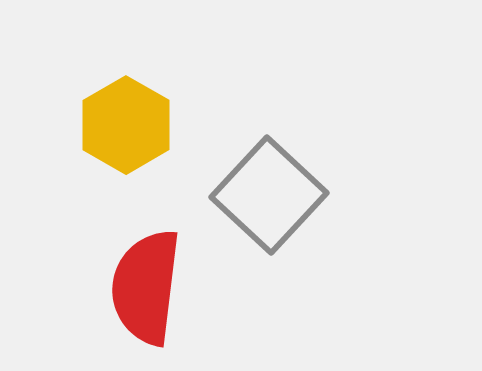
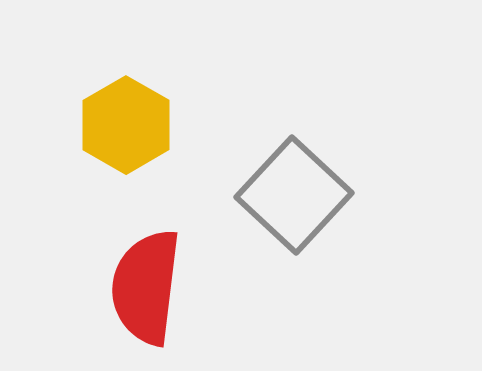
gray square: moved 25 px right
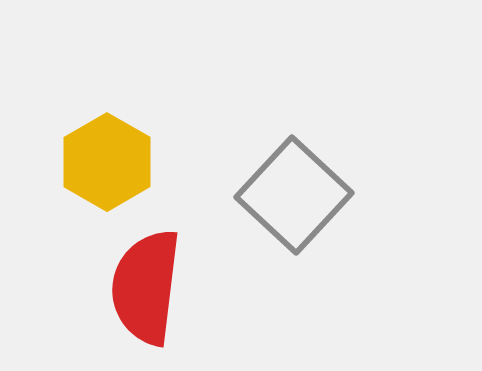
yellow hexagon: moved 19 px left, 37 px down
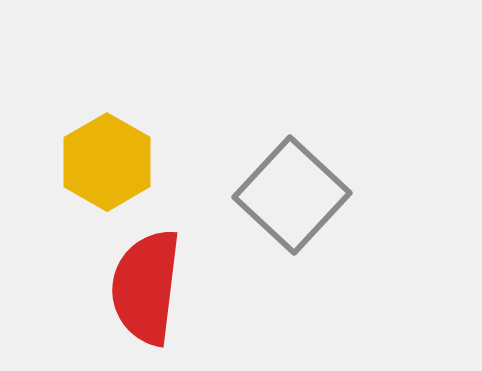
gray square: moved 2 px left
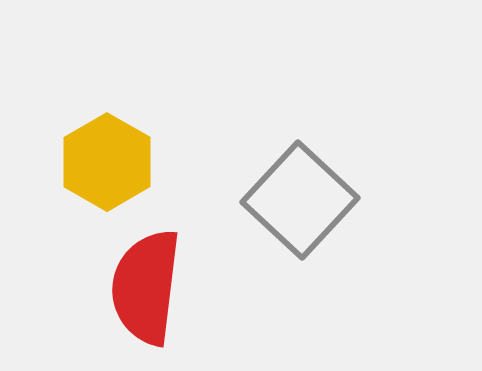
gray square: moved 8 px right, 5 px down
